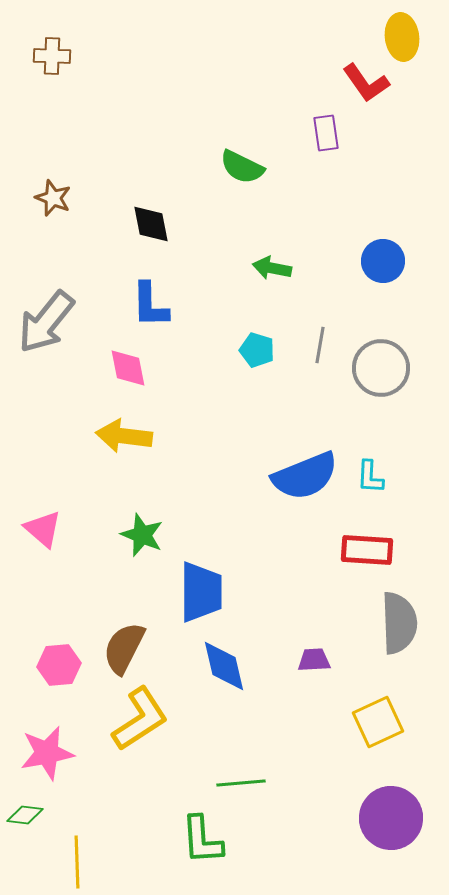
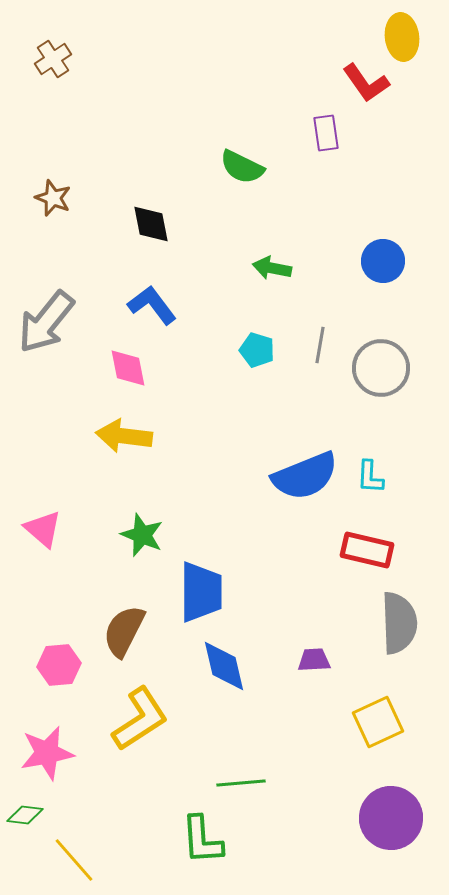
brown cross: moved 1 px right, 3 px down; rotated 36 degrees counterclockwise
blue L-shape: moved 2 px right; rotated 144 degrees clockwise
red rectangle: rotated 9 degrees clockwise
brown semicircle: moved 17 px up
yellow line: moved 3 px left, 2 px up; rotated 39 degrees counterclockwise
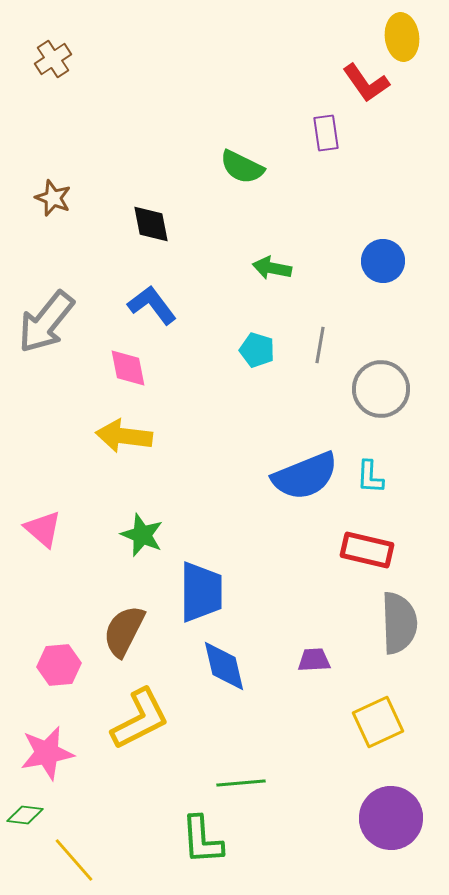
gray circle: moved 21 px down
yellow L-shape: rotated 6 degrees clockwise
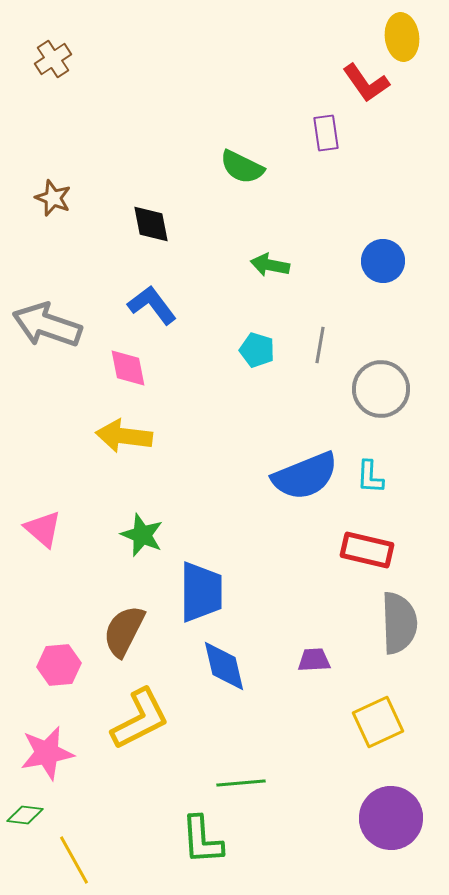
green arrow: moved 2 px left, 3 px up
gray arrow: moved 1 px right, 3 px down; rotated 70 degrees clockwise
yellow line: rotated 12 degrees clockwise
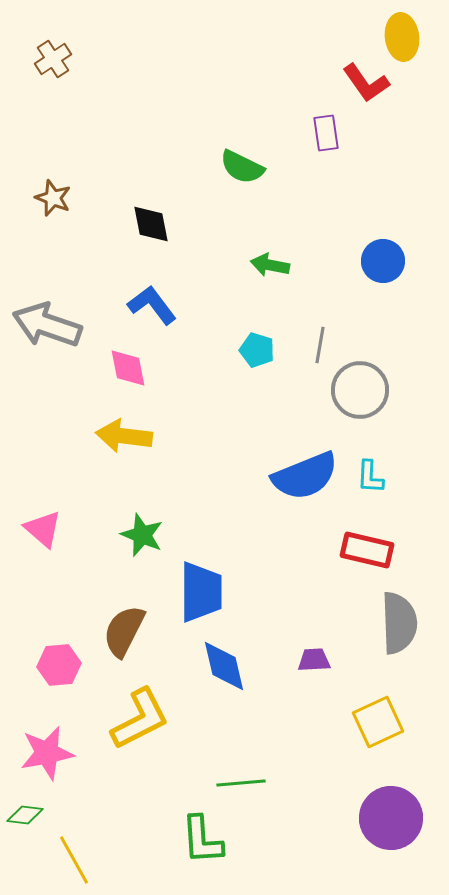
gray circle: moved 21 px left, 1 px down
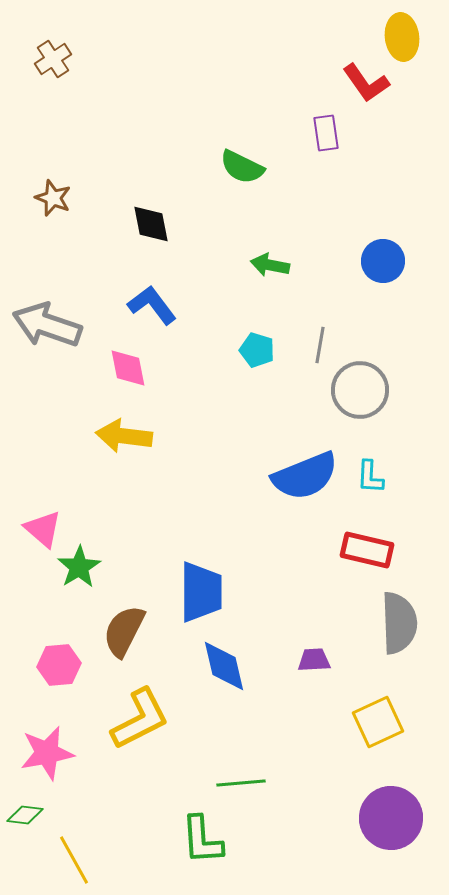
green star: moved 63 px left, 32 px down; rotated 18 degrees clockwise
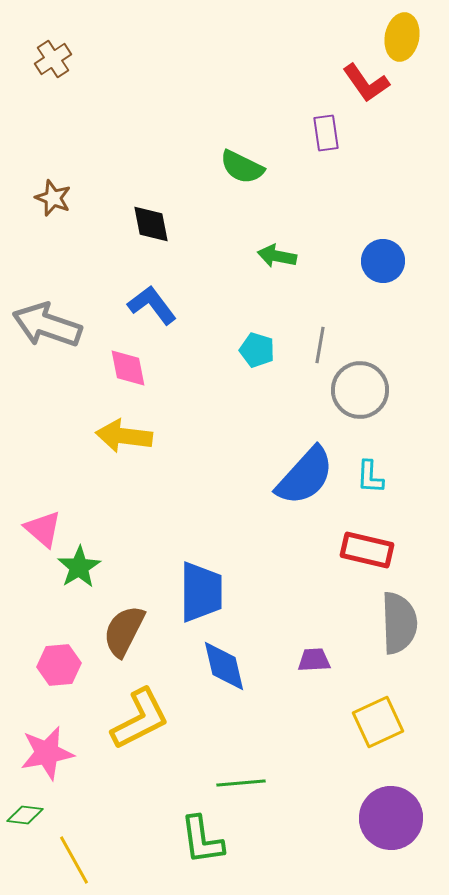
yellow ellipse: rotated 18 degrees clockwise
green arrow: moved 7 px right, 9 px up
blue semicircle: rotated 26 degrees counterclockwise
green L-shape: rotated 4 degrees counterclockwise
